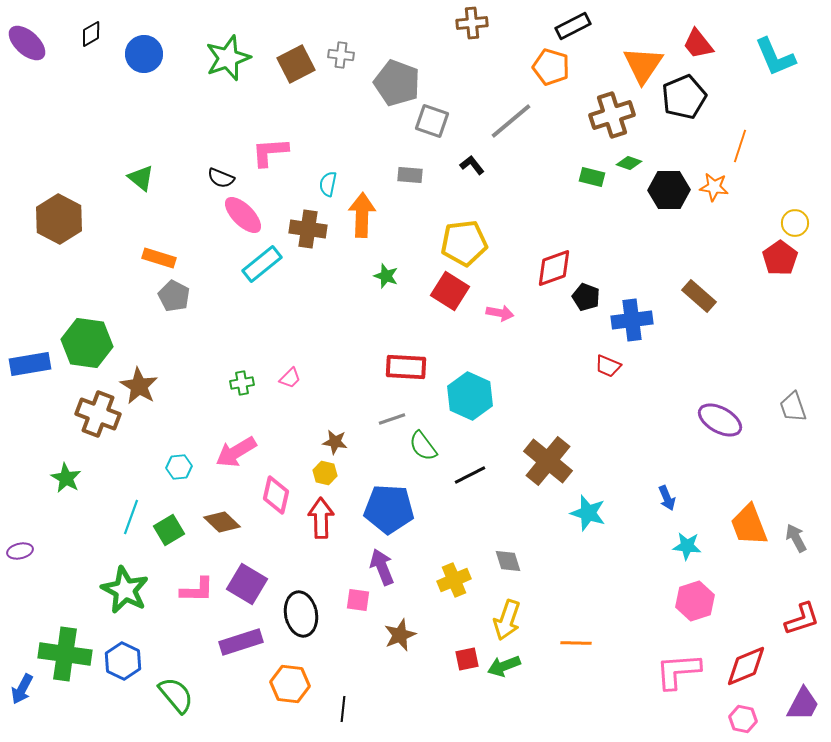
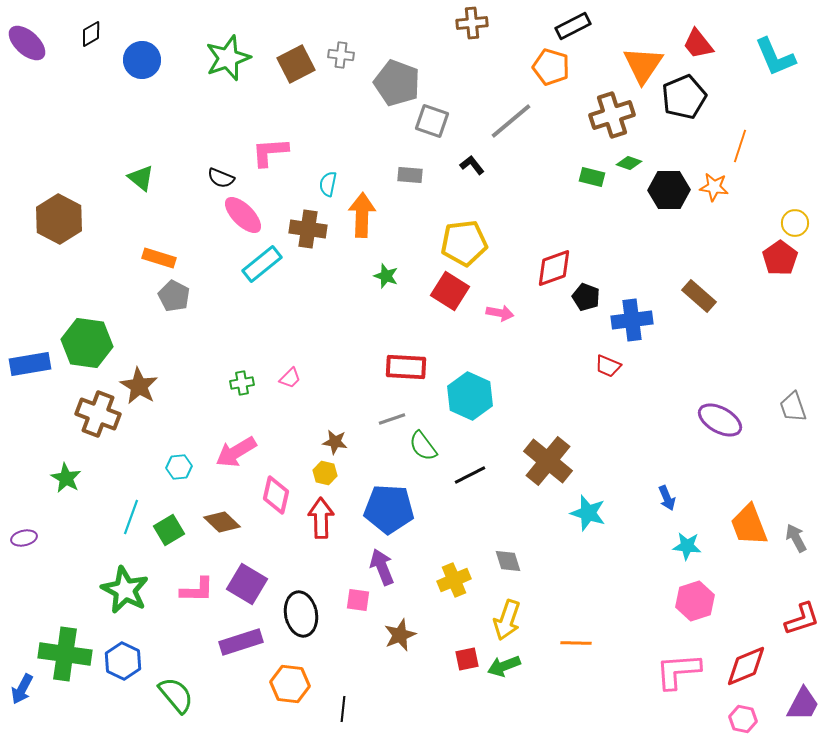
blue circle at (144, 54): moved 2 px left, 6 px down
purple ellipse at (20, 551): moved 4 px right, 13 px up
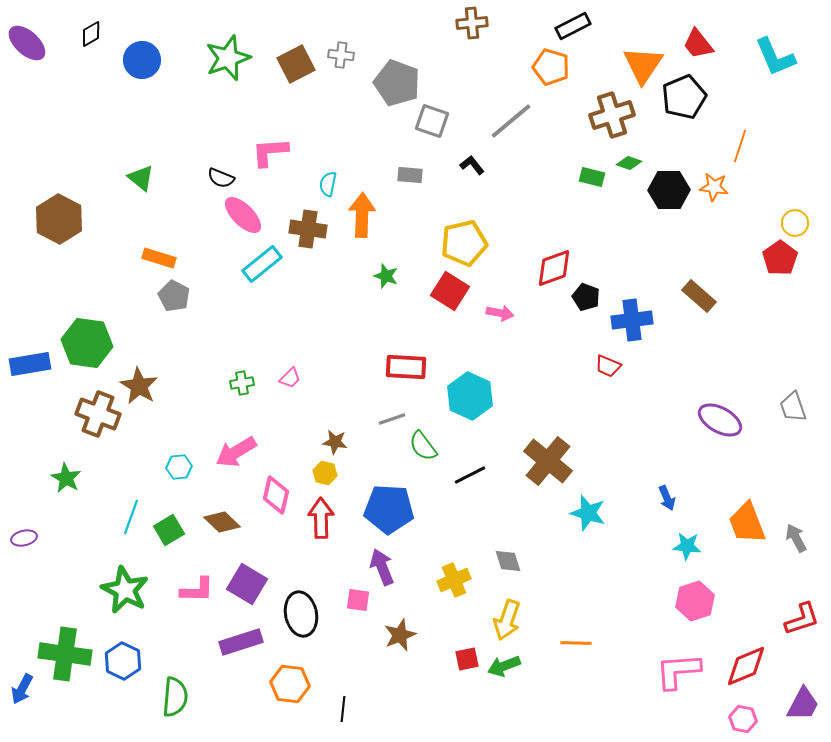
yellow pentagon at (464, 243): rotated 6 degrees counterclockwise
orange trapezoid at (749, 525): moved 2 px left, 2 px up
green semicircle at (176, 695): moved 1 px left, 2 px down; rotated 45 degrees clockwise
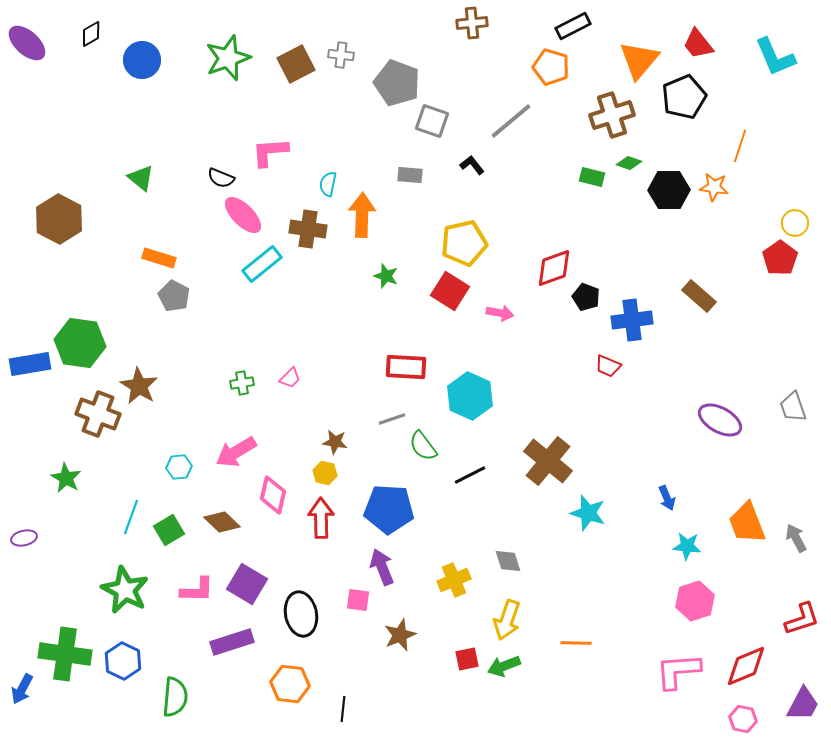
orange triangle at (643, 65): moved 4 px left, 5 px up; rotated 6 degrees clockwise
green hexagon at (87, 343): moved 7 px left
pink diamond at (276, 495): moved 3 px left
purple rectangle at (241, 642): moved 9 px left
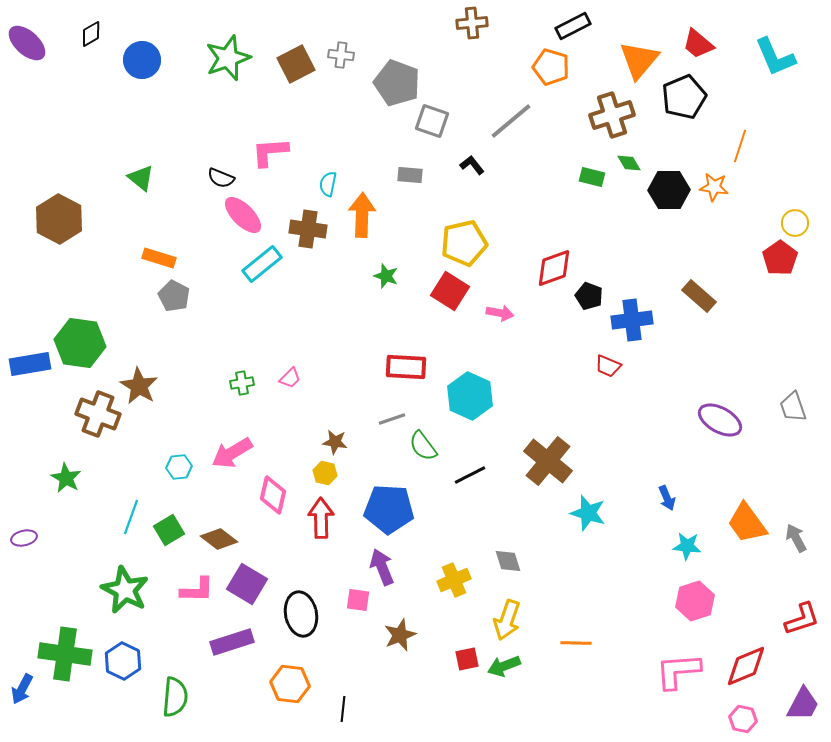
red trapezoid at (698, 44): rotated 12 degrees counterclockwise
green diamond at (629, 163): rotated 40 degrees clockwise
black pentagon at (586, 297): moved 3 px right, 1 px up
pink arrow at (236, 452): moved 4 px left, 1 px down
brown diamond at (222, 522): moved 3 px left, 17 px down; rotated 6 degrees counterclockwise
orange trapezoid at (747, 523): rotated 15 degrees counterclockwise
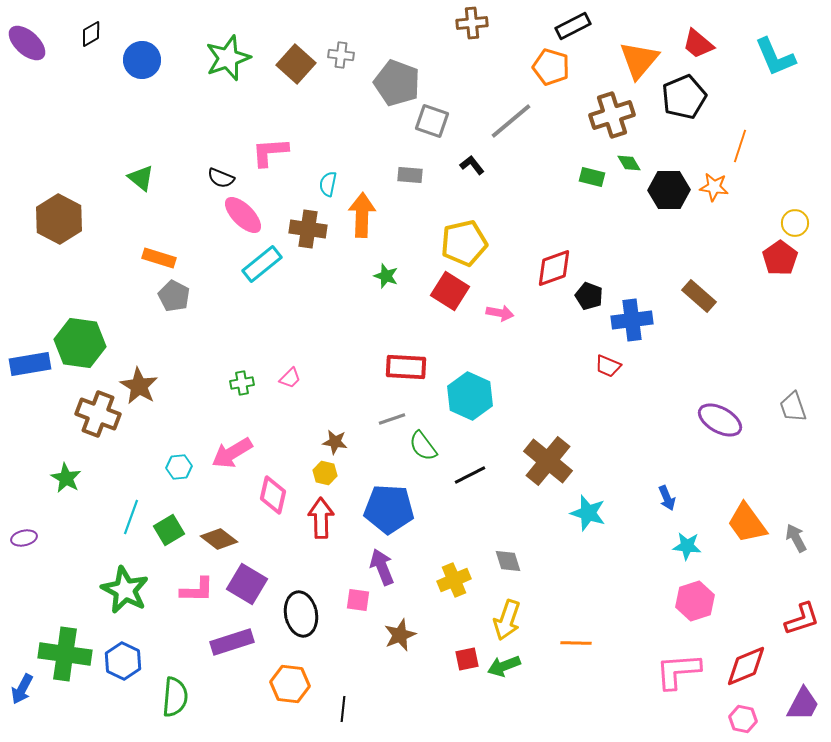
brown square at (296, 64): rotated 21 degrees counterclockwise
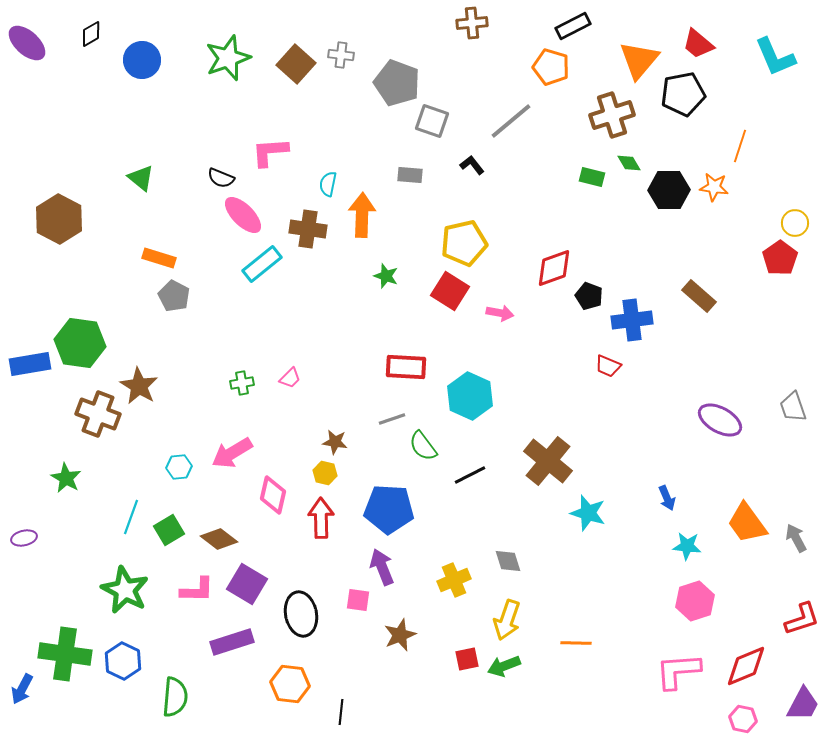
black pentagon at (684, 97): moved 1 px left, 3 px up; rotated 12 degrees clockwise
black line at (343, 709): moved 2 px left, 3 px down
